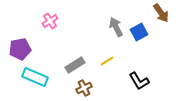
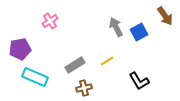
brown arrow: moved 4 px right, 3 px down
brown cross: rotated 14 degrees clockwise
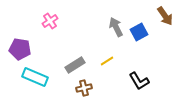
purple pentagon: rotated 20 degrees clockwise
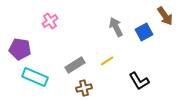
blue square: moved 5 px right
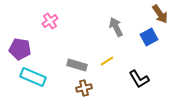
brown arrow: moved 5 px left, 2 px up
blue square: moved 5 px right, 5 px down
gray rectangle: moved 2 px right; rotated 48 degrees clockwise
cyan rectangle: moved 2 px left
black L-shape: moved 2 px up
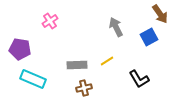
gray rectangle: rotated 18 degrees counterclockwise
cyan rectangle: moved 2 px down
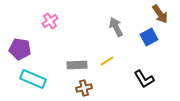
black L-shape: moved 5 px right
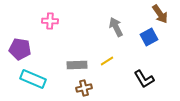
pink cross: rotated 35 degrees clockwise
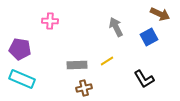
brown arrow: rotated 30 degrees counterclockwise
cyan rectangle: moved 11 px left
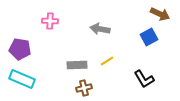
gray arrow: moved 16 px left, 2 px down; rotated 54 degrees counterclockwise
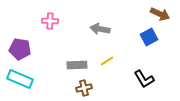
cyan rectangle: moved 2 px left
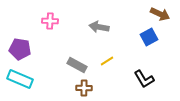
gray arrow: moved 1 px left, 2 px up
gray rectangle: rotated 30 degrees clockwise
brown cross: rotated 14 degrees clockwise
